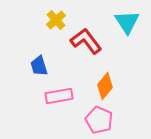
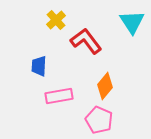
cyan triangle: moved 5 px right
blue trapezoid: rotated 20 degrees clockwise
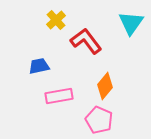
cyan triangle: moved 1 px left, 1 px down; rotated 8 degrees clockwise
blue trapezoid: rotated 75 degrees clockwise
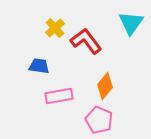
yellow cross: moved 1 px left, 8 px down
blue trapezoid: rotated 20 degrees clockwise
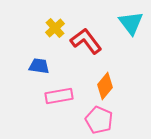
cyan triangle: rotated 12 degrees counterclockwise
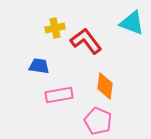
cyan triangle: moved 1 px right; rotated 32 degrees counterclockwise
yellow cross: rotated 30 degrees clockwise
orange diamond: rotated 32 degrees counterclockwise
pink rectangle: moved 1 px up
pink pentagon: moved 1 px left, 1 px down
